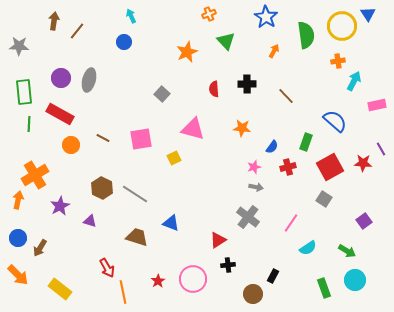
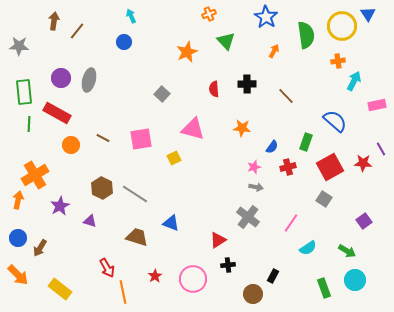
red rectangle at (60, 114): moved 3 px left, 1 px up
red star at (158, 281): moved 3 px left, 5 px up
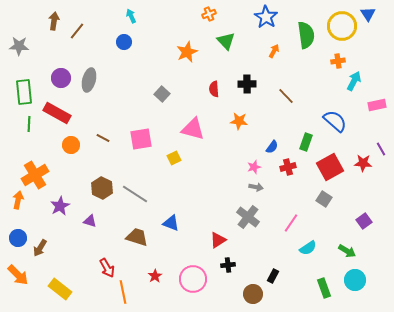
orange star at (242, 128): moved 3 px left, 7 px up
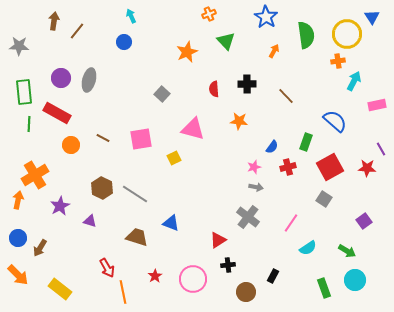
blue triangle at (368, 14): moved 4 px right, 3 px down
yellow circle at (342, 26): moved 5 px right, 8 px down
red star at (363, 163): moved 4 px right, 5 px down
brown circle at (253, 294): moved 7 px left, 2 px up
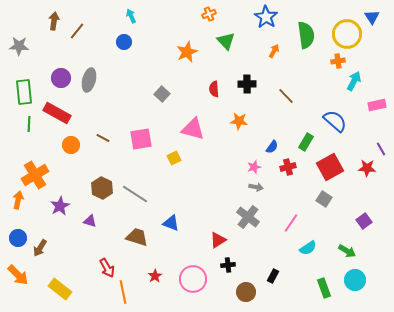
green rectangle at (306, 142): rotated 12 degrees clockwise
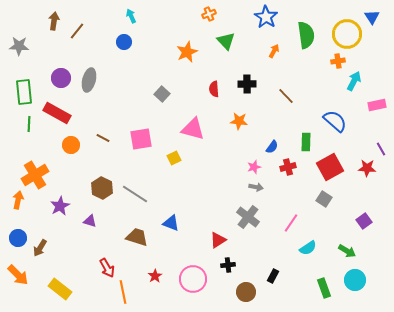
green rectangle at (306, 142): rotated 30 degrees counterclockwise
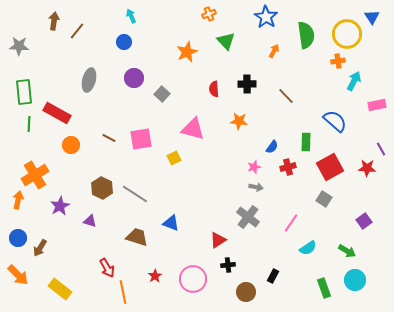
purple circle at (61, 78): moved 73 px right
brown line at (103, 138): moved 6 px right
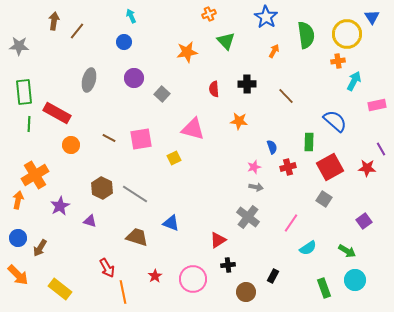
orange star at (187, 52): rotated 15 degrees clockwise
green rectangle at (306, 142): moved 3 px right
blue semicircle at (272, 147): rotated 56 degrees counterclockwise
